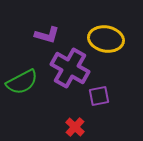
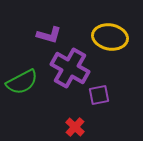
purple L-shape: moved 2 px right
yellow ellipse: moved 4 px right, 2 px up
purple square: moved 1 px up
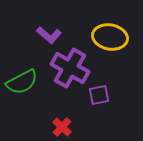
purple L-shape: rotated 25 degrees clockwise
red cross: moved 13 px left
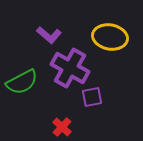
purple square: moved 7 px left, 2 px down
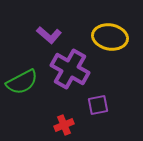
purple cross: moved 1 px down
purple square: moved 6 px right, 8 px down
red cross: moved 2 px right, 2 px up; rotated 24 degrees clockwise
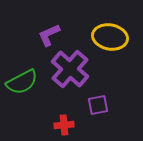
purple L-shape: rotated 115 degrees clockwise
purple cross: rotated 12 degrees clockwise
red cross: rotated 18 degrees clockwise
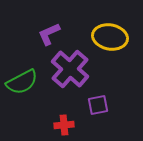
purple L-shape: moved 1 px up
